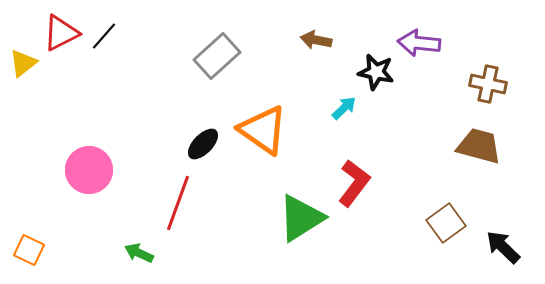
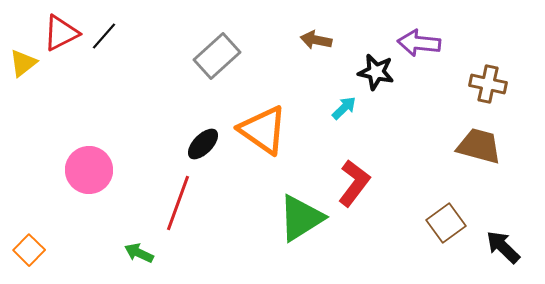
orange square: rotated 20 degrees clockwise
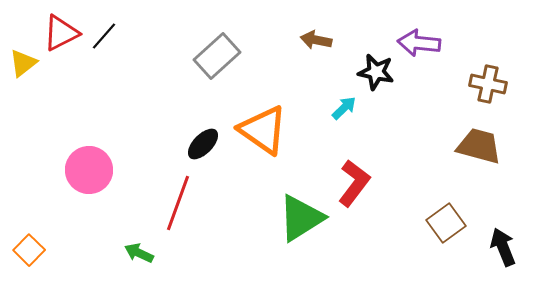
black arrow: rotated 24 degrees clockwise
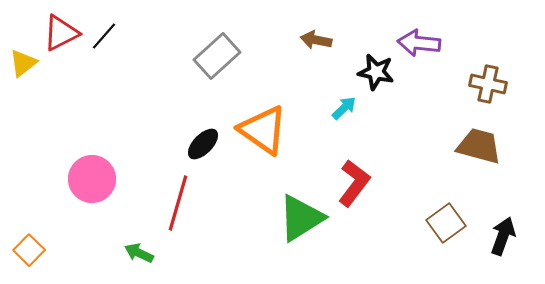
pink circle: moved 3 px right, 9 px down
red line: rotated 4 degrees counterclockwise
black arrow: moved 11 px up; rotated 42 degrees clockwise
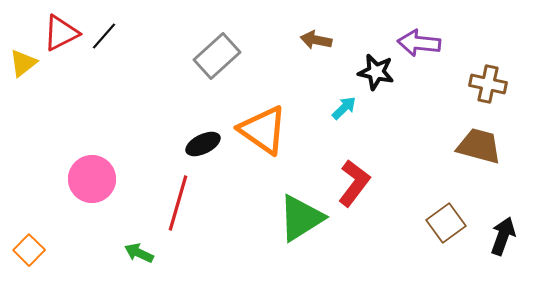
black ellipse: rotated 20 degrees clockwise
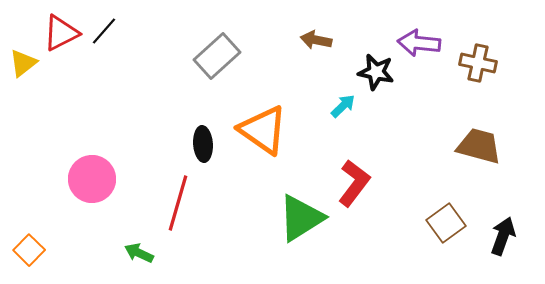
black line: moved 5 px up
brown cross: moved 10 px left, 21 px up
cyan arrow: moved 1 px left, 2 px up
black ellipse: rotated 68 degrees counterclockwise
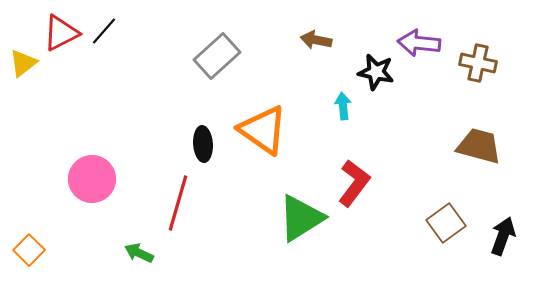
cyan arrow: rotated 52 degrees counterclockwise
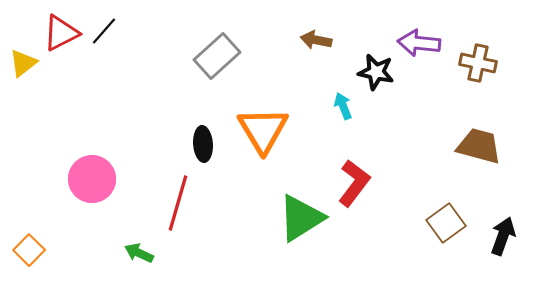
cyan arrow: rotated 16 degrees counterclockwise
orange triangle: rotated 24 degrees clockwise
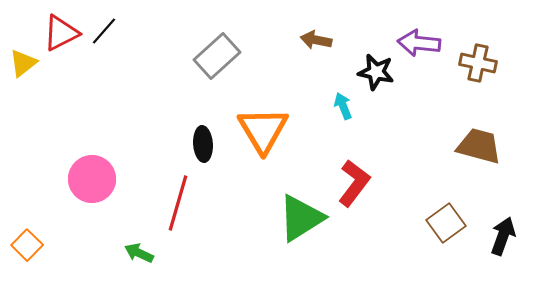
orange square: moved 2 px left, 5 px up
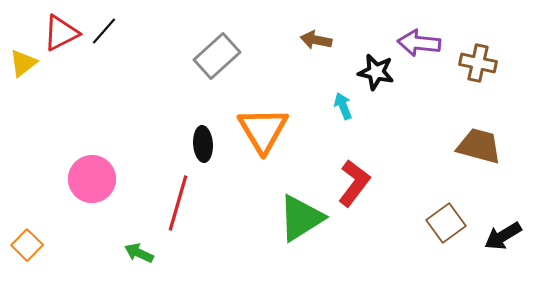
black arrow: rotated 141 degrees counterclockwise
